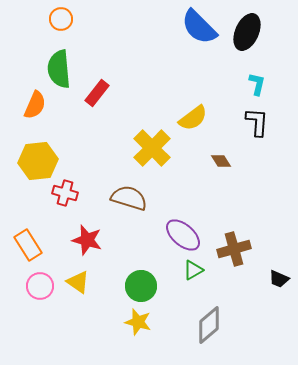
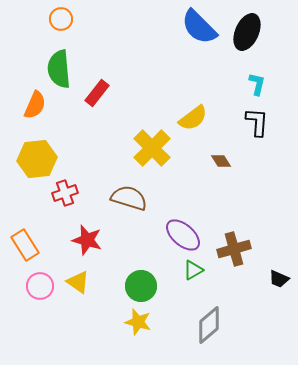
yellow hexagon: moved 1 px left, 2 px up
red cross: rotated 35 degrees counterclockwise
orange rectangle: moved 3 px left
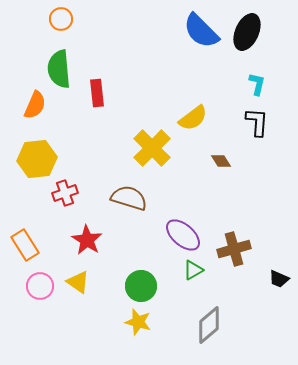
blue semicircle: moved 2 px right, 4 px down
red rectangle: rotated 44 degrees counterclockwise
red star: rotated 16 degrees clockwise
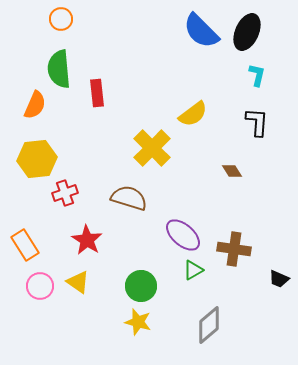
cyan L-shape: moved 9 px up
yellow semicircle: moved 4 px up
brown diamond: moved 11 px right, 10 px down
brown cross: rotated 24 degrees clockwise
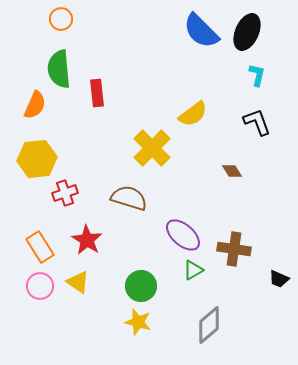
black L-shape: rotated 24 degrees counterclockwise
orange rectangle: moved 15 px right, 2 px down
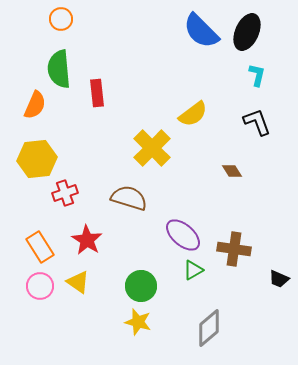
gray diamond: moved 3 px down
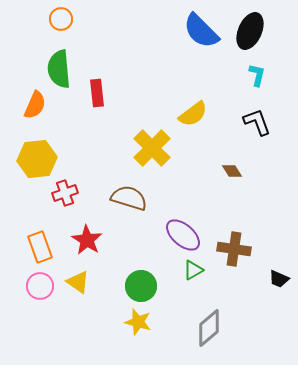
black ellipse: moved 3 px right, 1 px up
orange rectangle: rotated 12 degrees clockwise
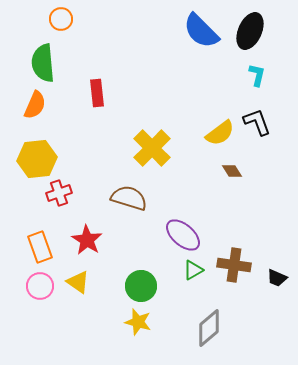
green semicircle: moved 16 px left, 6 px up
yellow semicircle: moved 27 px right, 19 px down
red cross: moved 6 px left
brown cross: moved 16 px down
black trapezoid: moved 2 px left, 1 px up
